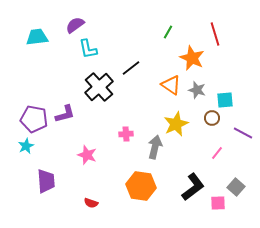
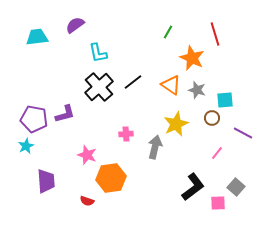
cyan L-shape: moved 10 px right, 4 px down
black line: moved 2 px right, 14 px down
orange hexagon: moved 30 px left, 8 px up; rotated 16 degrees counterclockwise
red semicircle: moved 4 px left, 2 px up
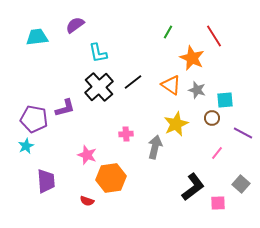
red line: moved 1 px left, 2 px down; rotated 15 degrees counterclockwise
purple L-shape: moved 6 px up
gray square: moved 5 px right, 3 px up
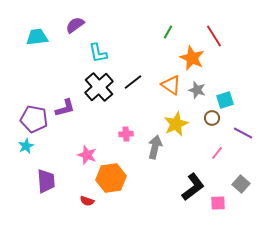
cyan square: rotated 12 degrees counterclockwise
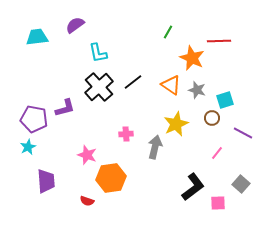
red line: moved 5 px right, 5 px down; rotated 60 degrees counterclockwise
cyan star: moved 2 px right, 1 px down
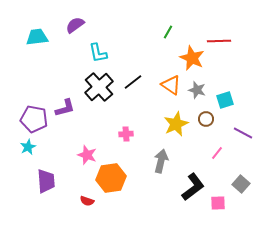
brown circle: moved 6 px left, 1 px down
gray arrow: moved 6 px right, 14 px down
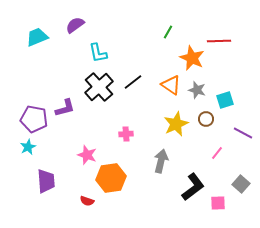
cyan trapezoid: rotated 15 degrees counterclockwise
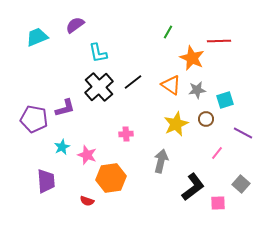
gray star: rotated 24 degrees counterclockwise
cyan star: moved 34 px right
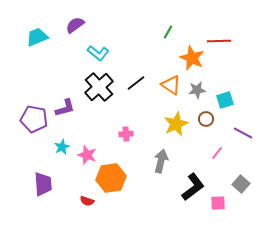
cyan L-shape: rotated 40 degrees counterclockwise
black line: moved 3 px right, 1 px down
purple trapezoid: moved 3 px left, 3 px down
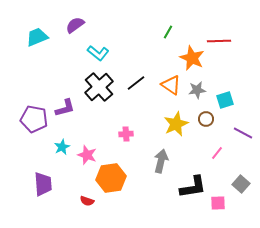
black L-shape: rotated 28 degrees clockwise
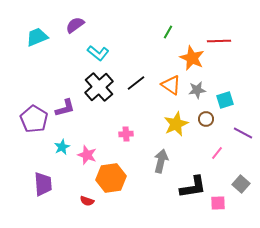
purple pentagon: rotated 20 degrees clockwise
